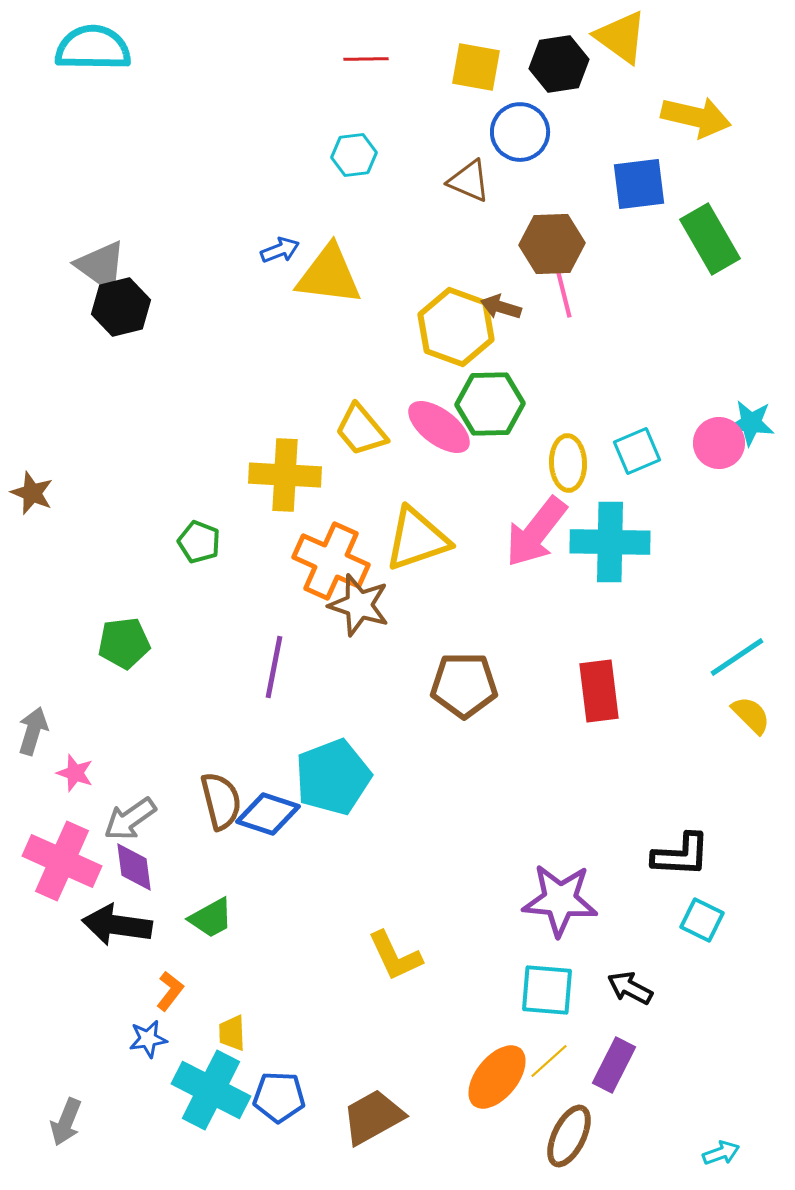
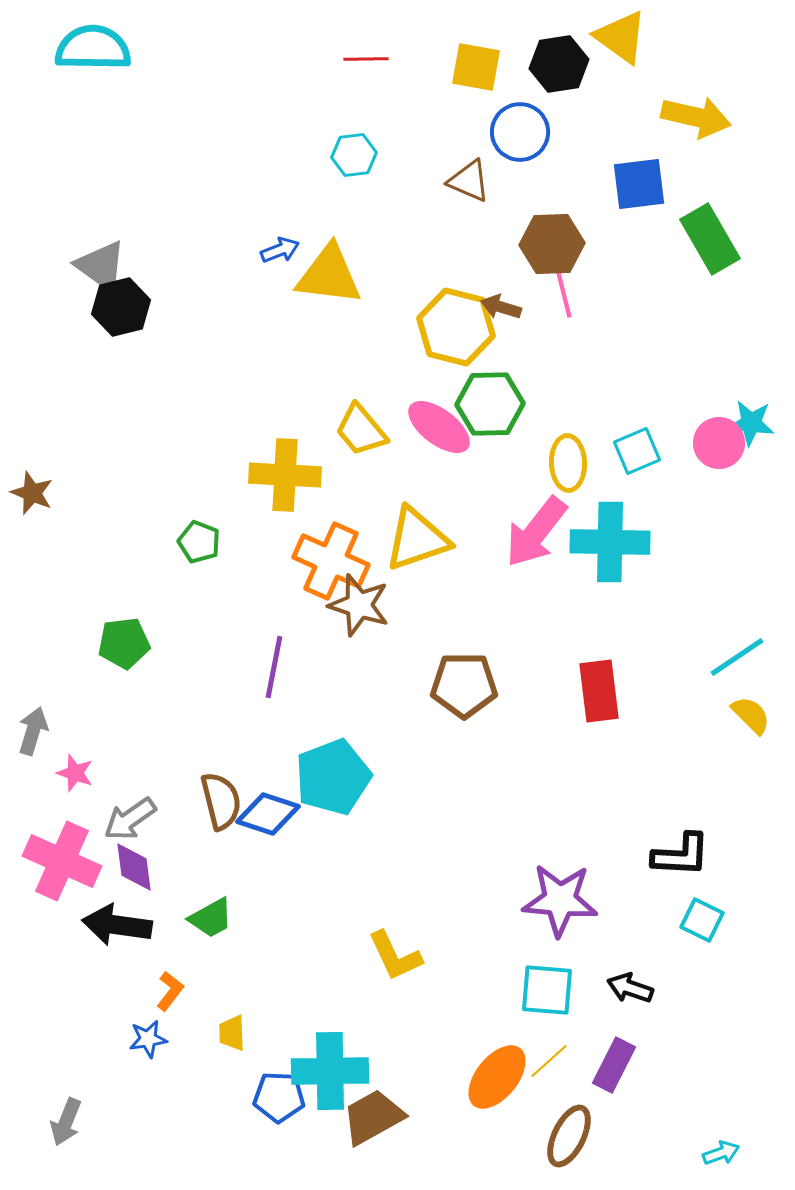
yellow hexagon at (456, 327): rotated 6 degrees counterclockwise
black arrow at (630, 988): rotated 9 degrees counterclockwise
cyan cross at (211, 1090): moved 119 px right, 19 px up; rotated 28 degrees counterclockwise
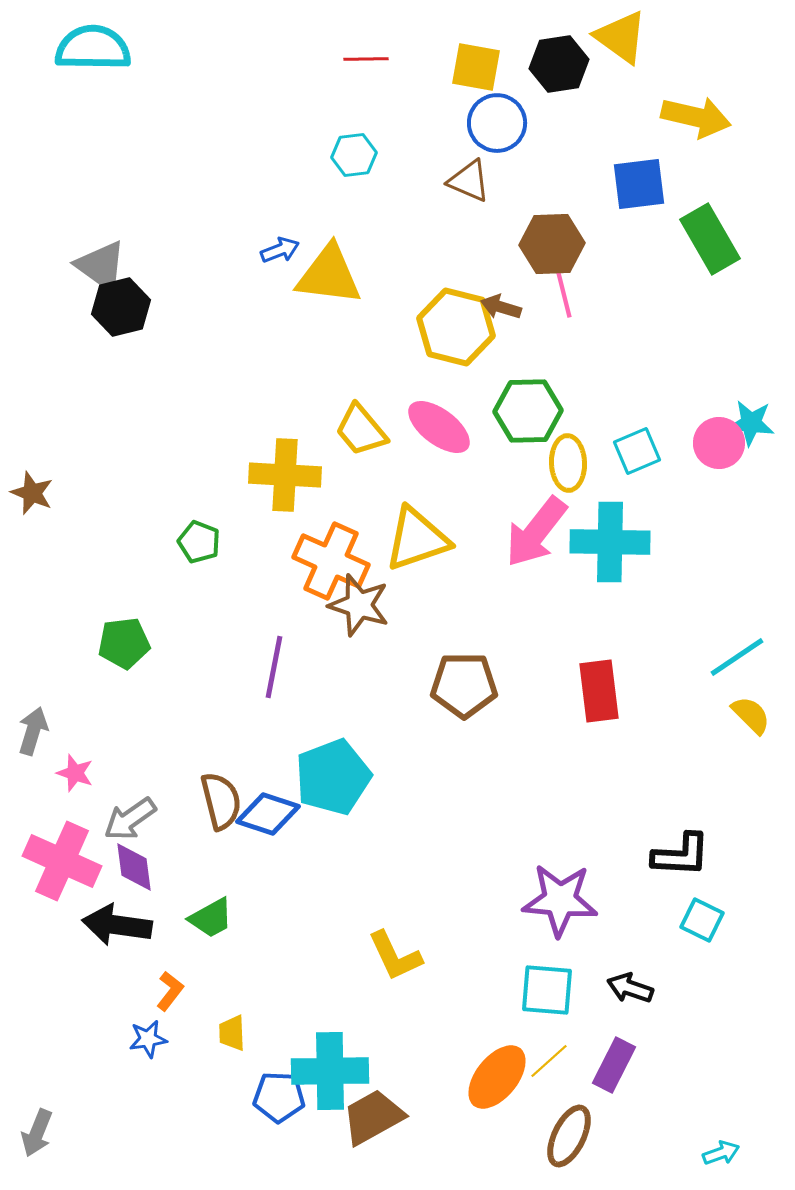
blue circle at (520, 132): moved 23 px left, 9 px up
green hexagon at (490, 404): moved 38 px right, 7 px down
gray arrow at (66, 1122): moved 29 px left, 11 px down
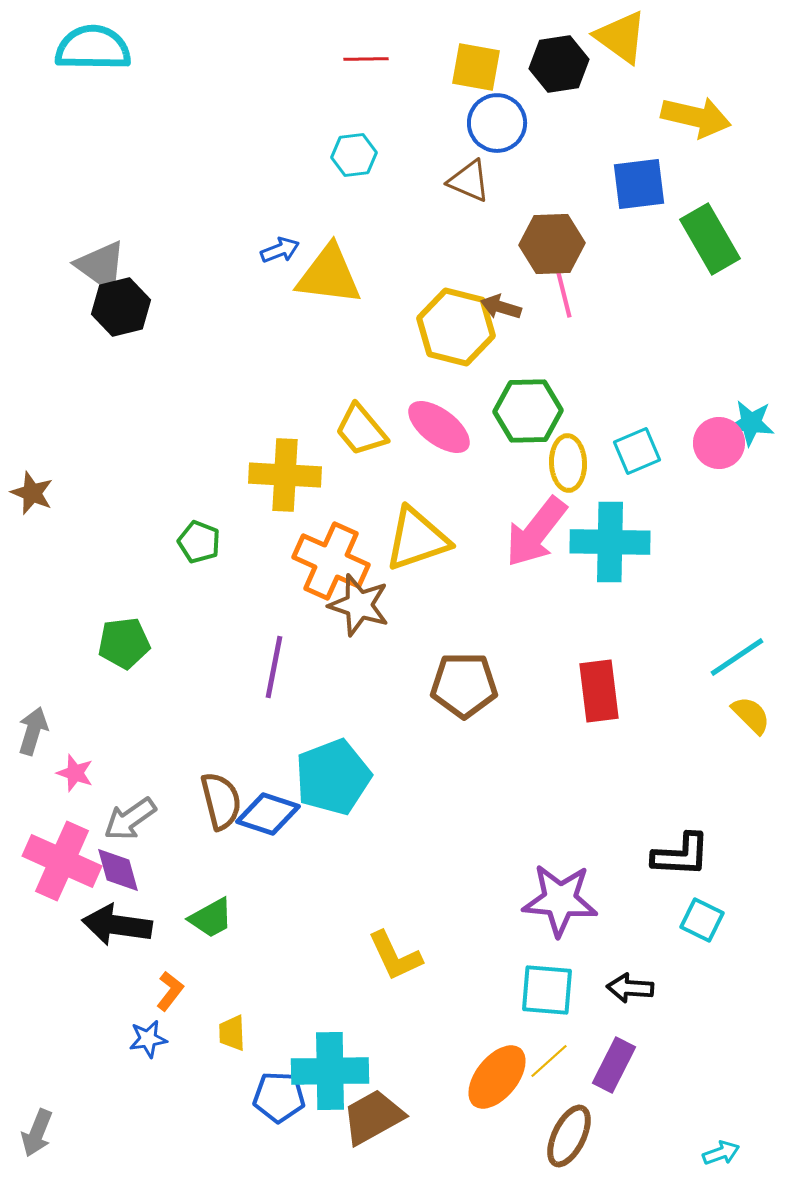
purple diamond at (134, 867): moved 16 px left, 3 px down; rotated 8 degrees counterclockwise
black arrow at (630, 988): rotated 15 degrees counterclockwise
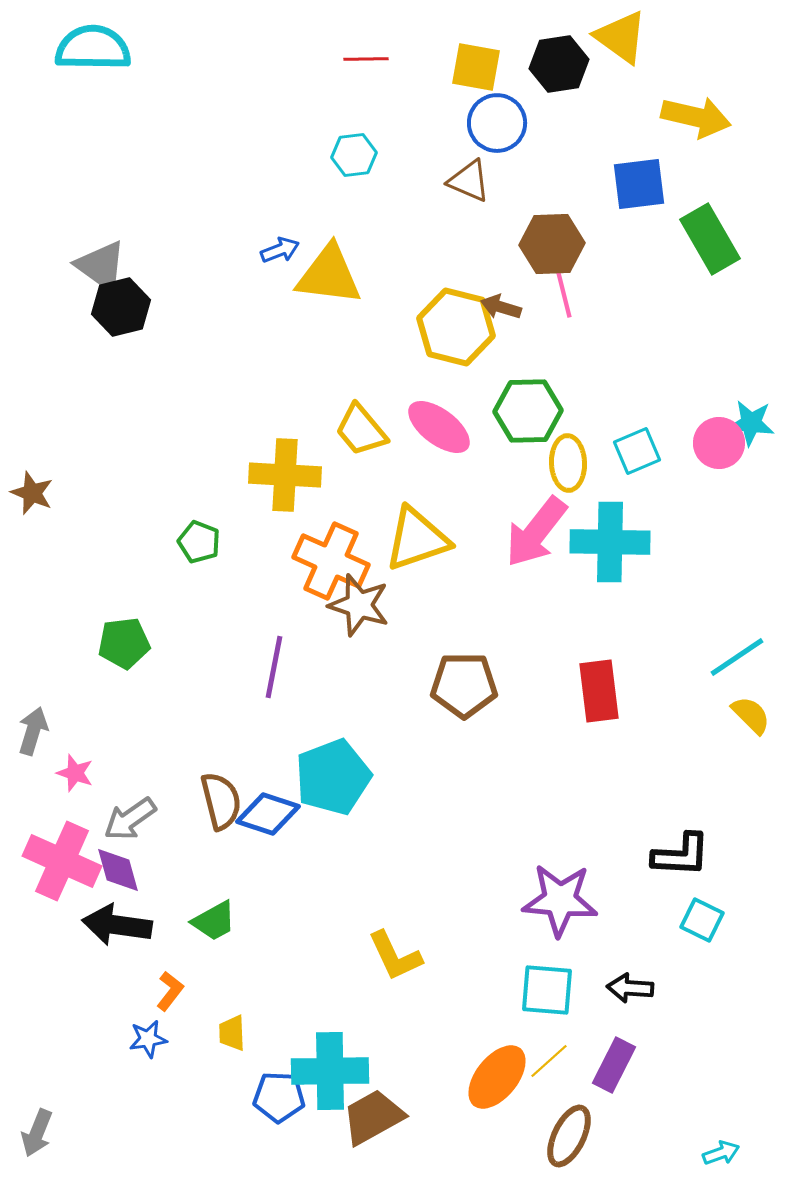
green trapezoid at (211, 918): moved 3 px right, 3 px down
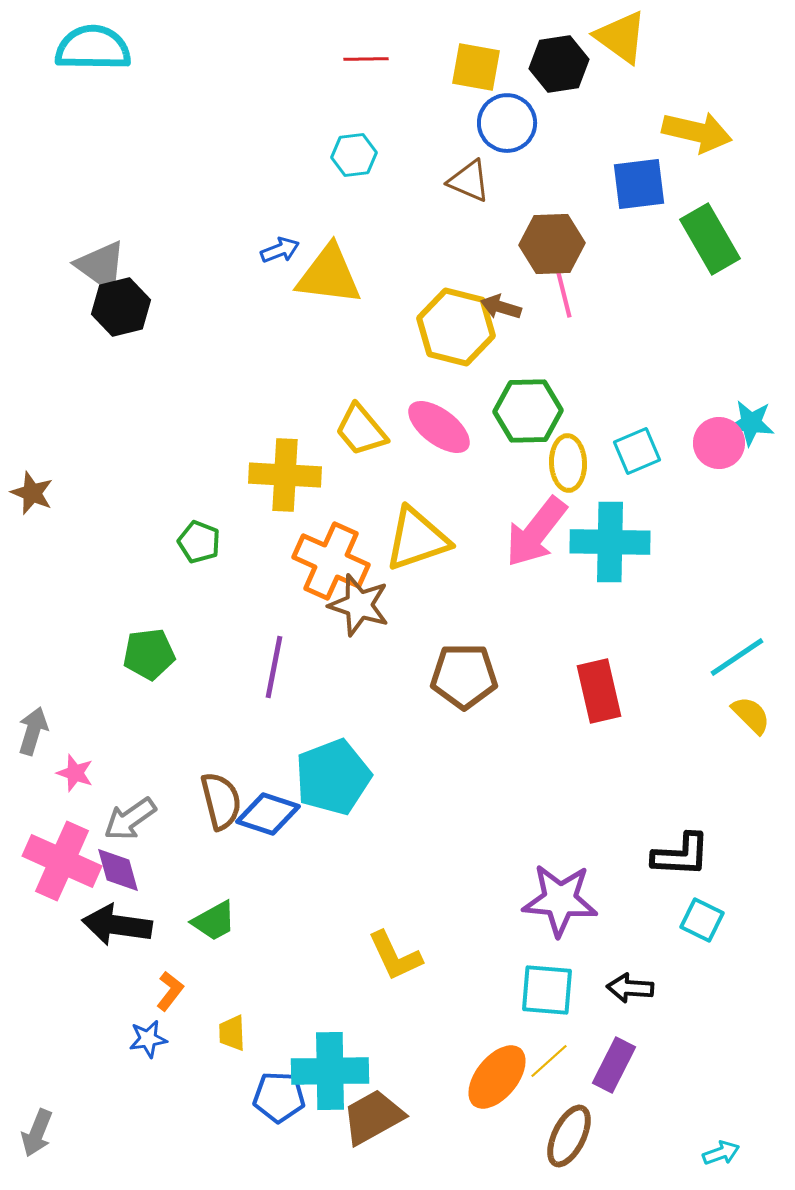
yellow arrow at (696, 117): moved 1 px right, 15 px down
blue circle at (497, 123): moved 10 px right
green pentagon at (124, 643): moved 25 px right, 11 px down
brown pentagon at (464, 685): moved 9 px up
red rectangle at (599, 691): rotated 6 degrees counterclockwise
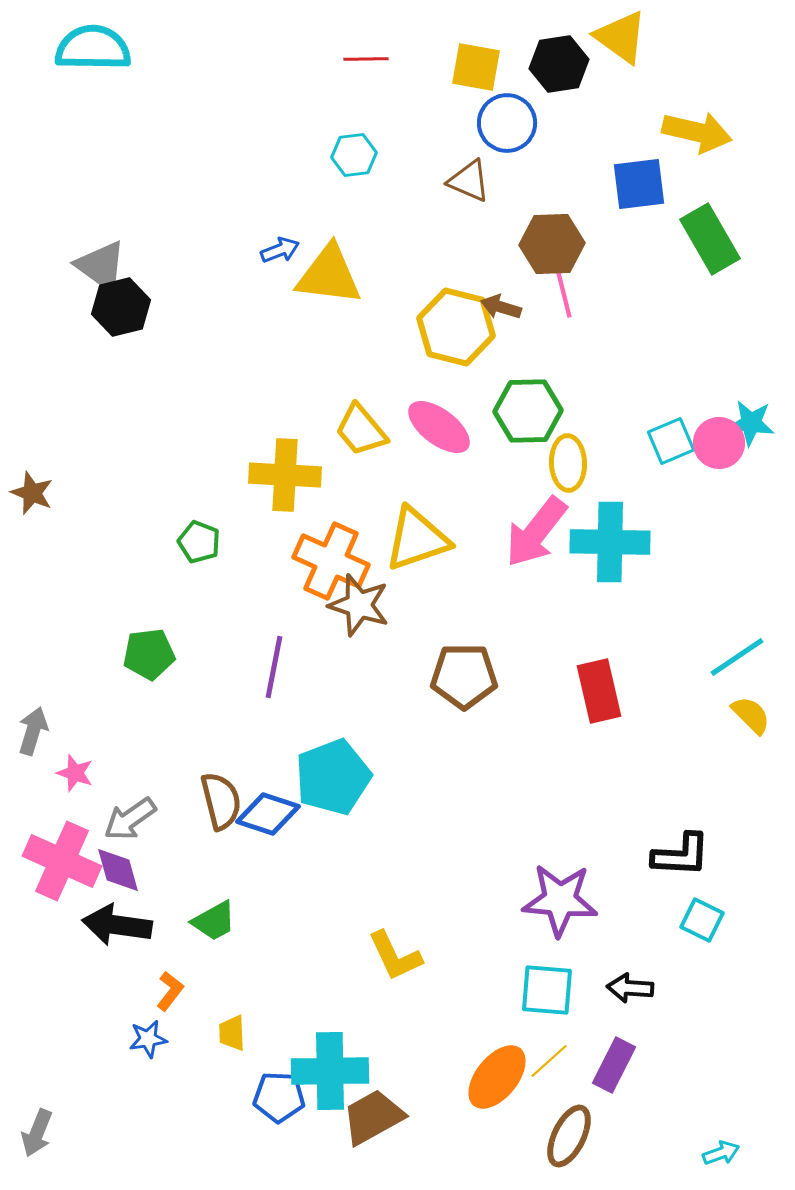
cyan square at (637, 451): moved 34 px right, 10 px up
